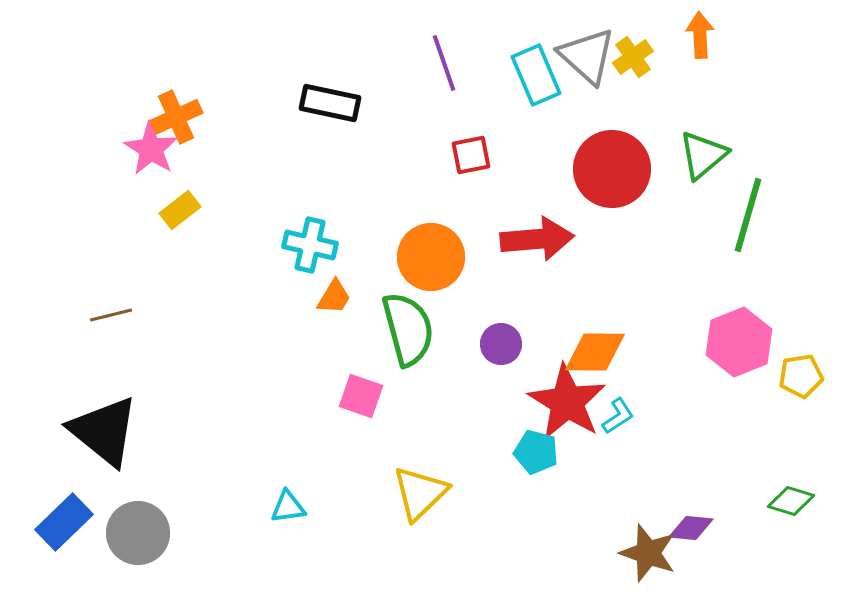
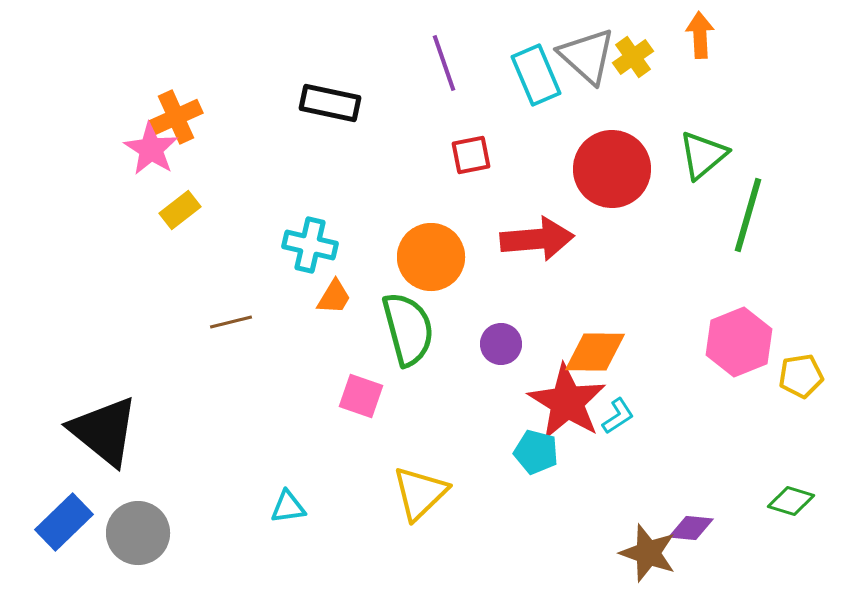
brown line: moved 120 px right, 7 px down
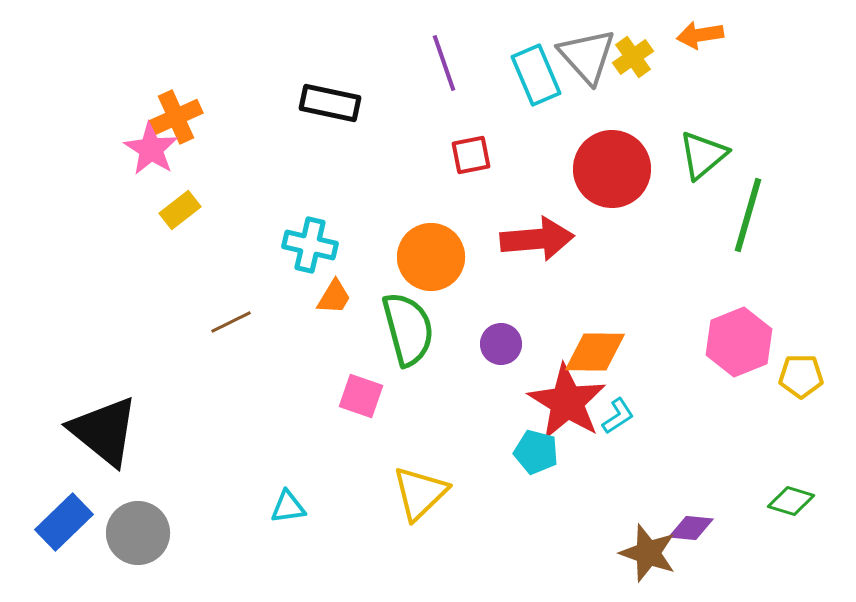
orange arrow: rotated 96 degrees counterclockwise
gray triangle: rotated 6 degrees clockwise
brown line: rotated 12 degrees counterclockwise
yellow pentagon: rotated 9 degrees clockwise
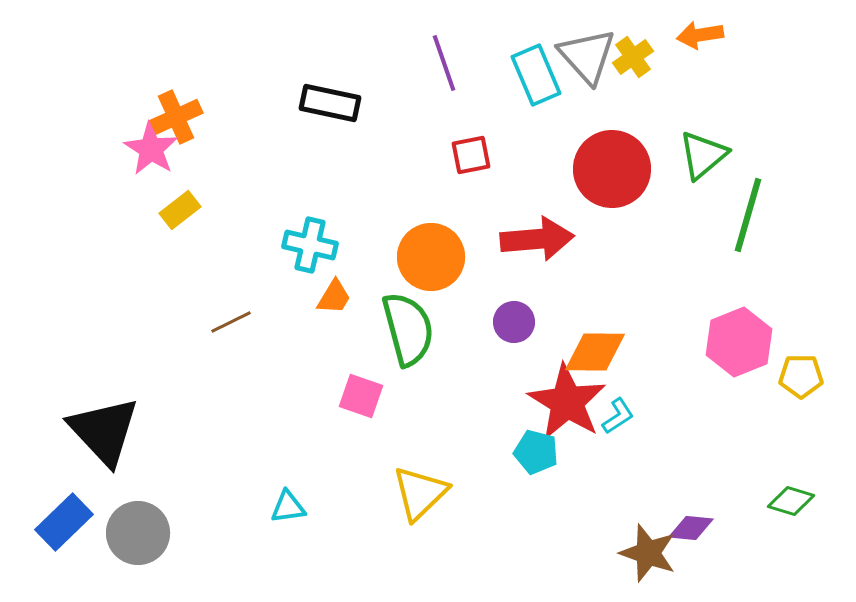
purple circle: moved 13 px right, 22 px up
black triangle: rotated 8 degrees clockwise
